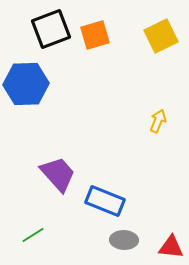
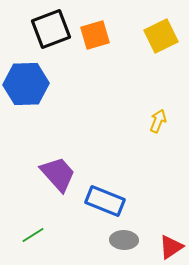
red triangle: rotated 40 degrees counterclockwise
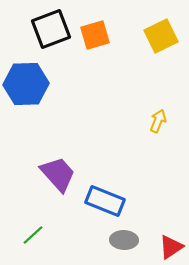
green line: rotated 10 degrees counterclockwise
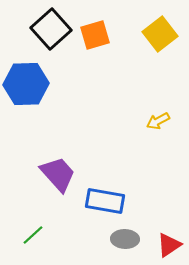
black square: rotated 21 degrees counterclockwise
yellow square: moved 1 px left, 2 px up; rotated 12 degrees counterclockwise
yellow arrow: rotated 140 degrees counterclockwise
blue rectangle: rotated 12 degrees counterclockwise
gray ellipse: moved 1 px right, 1 px up
red triangle: moved 2 px left, 2 px up
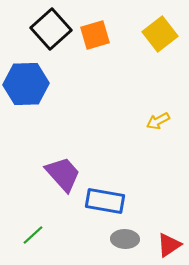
purple trapezoid: moved 5 px right
